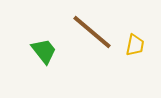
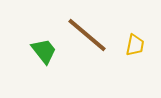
brown line: moved 5 px left, 3 px down
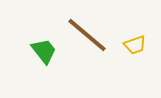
yellow trapezoid: rotated 60 degrees clockwise
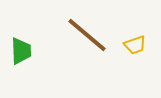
green trapezoid: moved 23 px left; rotated 36 degrees clockwise
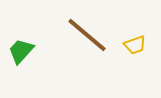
green trapezoid: rotated 136 degrees counterclockwise
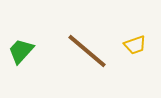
brown line: moved 16 px down
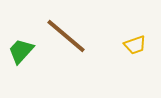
brown line: moved 21 px left, 15 px up
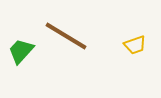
brown line: rotated 9 degrees counterclockwise
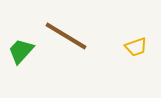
yellow trapezoid: moved 1 px right, 2 px down
